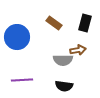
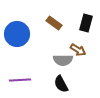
black rectangle: moved 1 px right
blue circle: moved 3 px up
brown arrow: rotated 42 degrees clockwise
purple line: moved 2 px left
black semicircle: moved 3 px left, 2 px up; rotated 54 degrees clockwise
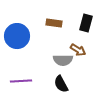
brown rectangle: rotated 28 degrees counterclockwise
blue circle: moved 2 px down
purple line: moved 1 px right, 1 px down
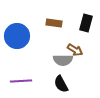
brown arrow: moved 3 px left
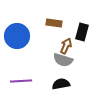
black rectangle: moved 4 px left, 9 px down
brown arrow: moved 9 px left, 4 px up; rotated 98 degrees counterclockwise
gray semicircle: rotated 18 degrees clockwise
black semicircle: rotated 108 degrees clockwise
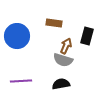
black rectangle: moved 5 px right, 4 px down
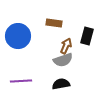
blue circle: moved 1 px right
gray semicircle: rotated 36 degrees counterclockwise
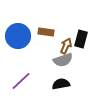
brown rectangle: moved 8 px left, 9 px down
black rectangle: moved 6 px left, 3 px down
purple line: rotated 40 degrees counterclockwise
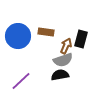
black semicircle: moved 1 px left, 9 px up
